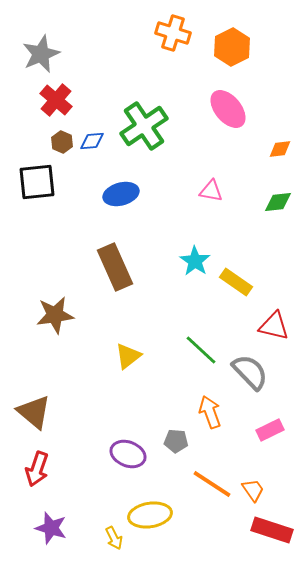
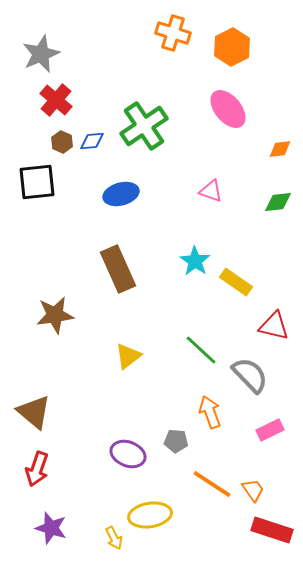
pink triangle: rotated 10 degrees clockwise
brown rectangle: moved 3 px right, 2 px down
gray semicircle: moved 3 px down
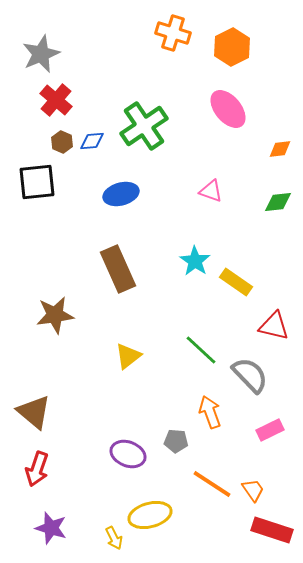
yellow ellipse: rotated 6 degrees counterclockwise
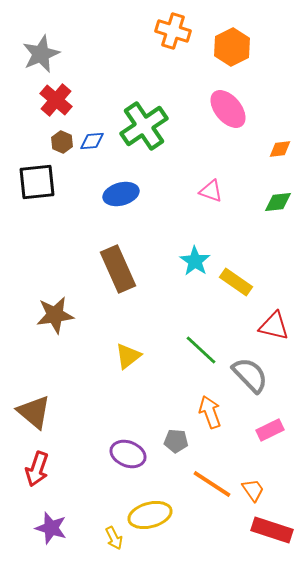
orange cross: moved 2 px up
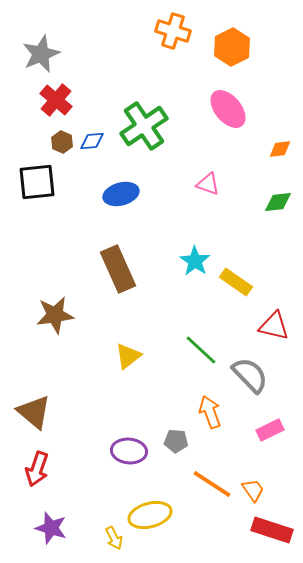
pink triangle: moved 3 px left, 7 px up
purple ellipse: moved 1 px right, 3 px up; rotated 16 degrees counterclockwise
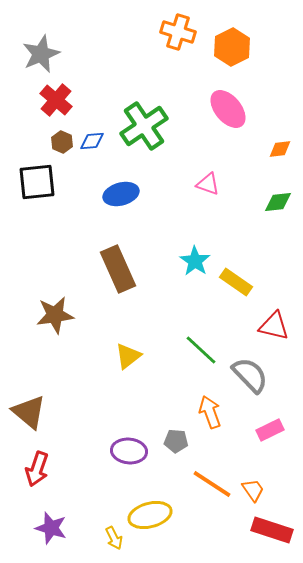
orange cross: moved 5 px right, 1 px down
brown triangle: moved 5 px left
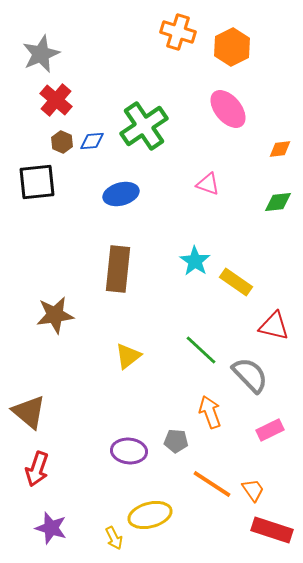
brown rectangle: rotated 30 degrees clockwise
